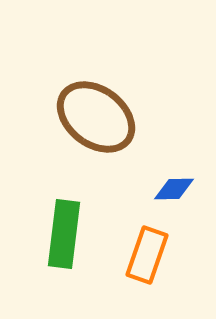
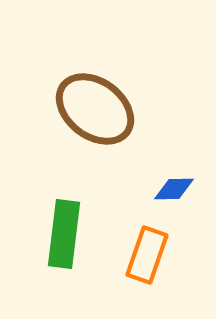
brown ellipse: moved 1 px left, 8 px up
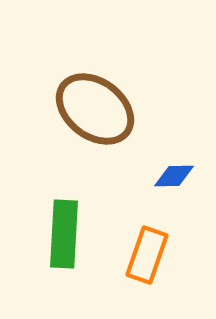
blue diamond: moved 13 px up
green rectangle: rotated 4 degrees counterclockwise
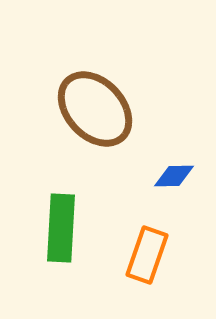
brown ellipse: rotated 10 degrees clockwise
green rectangle: moved 3 px left, 6 px up
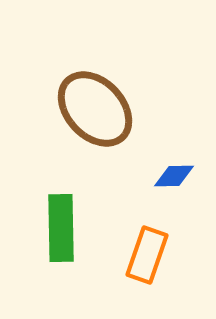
green rectangle: rotated 4 degrees counterclockwise
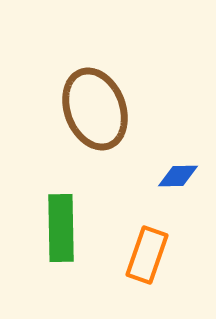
brown ellipse: rotated 22 degrees clockwise
blue diamond: moved 4 px right
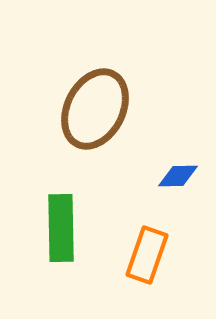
brown ellipse: rotated 48 degrees clockwise
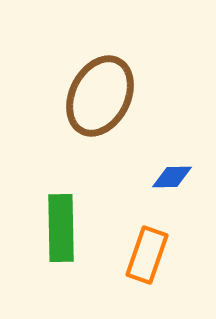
brown ellipse: moved 5 px right, 13 px up
blue diamond: moved 6 px left, 1 px down
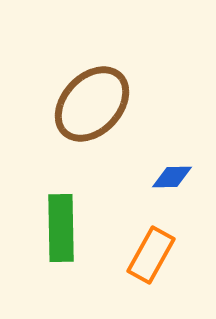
brown ellipse: moved 8 px left, 8 px down; rotated 16 degrees clockwise
orange rectangle: moved 4 px right; rotated 10 degrees clockwise
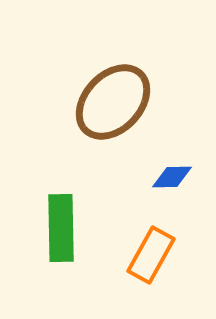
brown ellipse: moved 21 px right, 2 px up
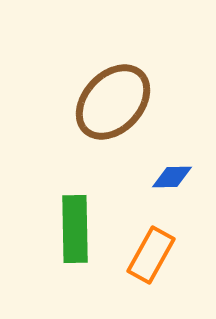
green rectangle: moved 14 px right, 1 px down
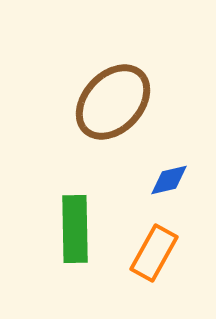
blue diamond: moved 3 px left, 3 px down; rotated 12 degrees counterclockwise
orange rectangle: moved 3 px right, 2 px up
